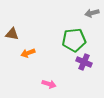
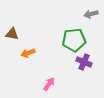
gray arrow: moved 1 px left, 1 px down
pink arrow: rotated 72 degrees counterclockwise
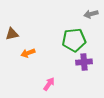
brown triangle: rotated 24 degrees counterclockwise
purple cross: rotated 28 degrees counterclockwise
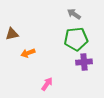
gray arrow: moved 17 px left; rotated 48 degrees clockwise
green pentagon: moved 2 px right, 1 px up
pink arrow: moved 2 px left
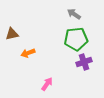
purple cross: rotated 14 degrees counterclockwise
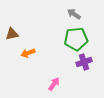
pink arrow: moved 7 px right
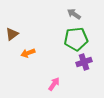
brown triangle: rotated 24 degrees counterclockwise
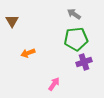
brown triangle: moved 13 px up; rotated 24 degrees counterclockwise
